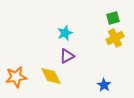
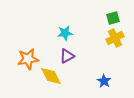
cyan star: rotated 14 degrees clockwise
orange star: moved 12 px right, 18 px up
blue star: moved 4 px up
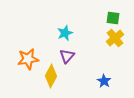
green square: rotated 24 degrees clockwise
cyan star: rotated 14 degrees counterclockwise
yellow cross: rotated 12 degrees counterclockwise
purple triangle: rotated 21 degrees counterclockwise
yellow diamond: rotated 55 degrees clockwise
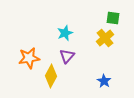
yellow cross: moved 10 px left
orange star: moved 1 px right, 1 px up
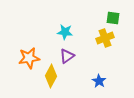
cyan star: moved 1 px up; rotated 28 degrees clockwise
yellow cross: rotated 18 degrees clockwise
purple triangle: rotated 14 degrees clockwise
blue star: moved 5 px left
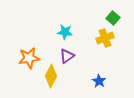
green square: rotated 32 degrees clockwise
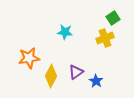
green square: rotated 16 degrees clockwise
purple triangle: moved 9 px right, 16 px down
blue star: moved 3 px left
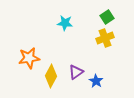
green square: moved 6 px left, 1 px up
cyan star: moved 9 px up
